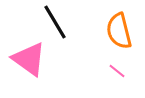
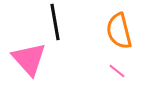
black line: rotated 21 degrees clockwise
pink triangle: rotated 12 degrees clockwise
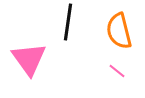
black line: moved 13 px right; rotated 18 degrees clockwise
pink triangle: rotated 6 degrees clockwise
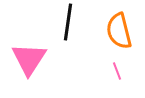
pink triangle: rotated 9 degrees clockwise
pink line: rotated 30 degrees clockwise
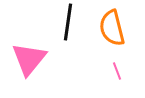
orange semicircle: moved 7 px left, 3 px up
pink triangle: rotated 6 degrees clockwise
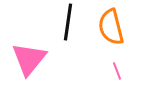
orange semicircle: moved 1 px left, 1 px up
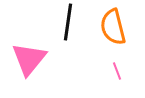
orange semicircle: moved 2 px right
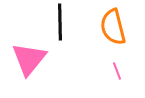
black line: moved 8 px left; rotated 9 degrees counterclockwise
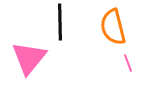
pink triangle: moved 1 px up
pink line: moved 11 px right, 8 px up
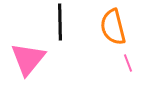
pink triangle: moved 1 px left, 1 px down
